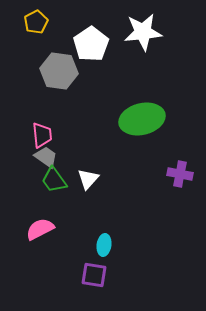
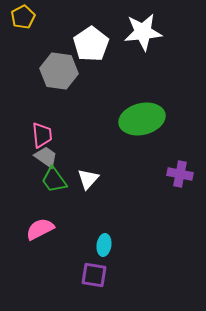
yellow pentagon: moved 13 px left, 5 px up
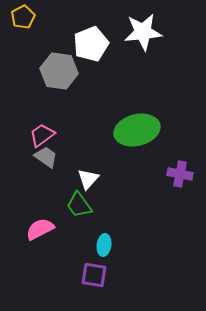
white pentagon: rotated 12 degrees clockwise
green ellipse: moved 5 px left, 11 px down
pink trapezoid: rotated 120 degrees counterclockwise
green trapezoid: moved 25 px right, 25 px down
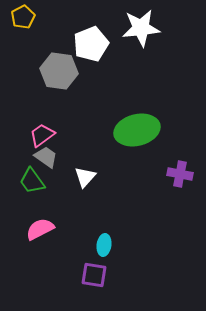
white star: moved 2 px left, 4 px up
white triangle: moved 3 px left, 2 px up
green trapezoid: moved 47 px left, 24 px up
